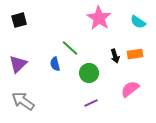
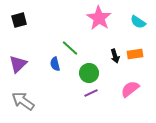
purple line: moved 10 px up
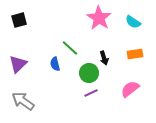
cyan semicircle: moved 5 px left
black arrow: moved 11 px left, 2 px down
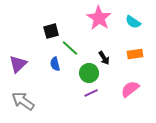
black square: moved 32 px right, 11 px down
black arrow: rotated 16 degrees counterclockwise
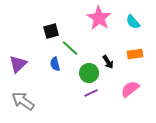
cyan semicircle: rotated 14 degrees clockwise
black arrow: moved 4 px right, 4 px down
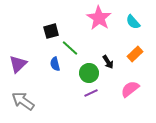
orange rectangle: rotated 35 degrees counterclockwise
